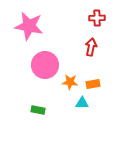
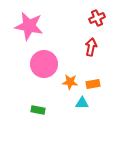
red cross: rotated 21 degrees counterclockwise
pink circle: moved 1 px left, 1 px up
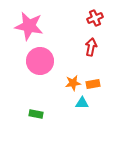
red cross: moved 2 px left
pink circle: moved 4 px left, 3 px up
orange star: moved 3 px right, 1 px down; rotated 14 degrees counterclockwise
green rectangle: moved 2 px left, 4 px down
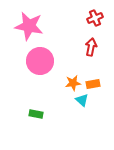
cyan triangle: moved 3 px up; rotated 40 degrees clockwise
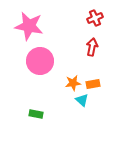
red arrow: moved 1 px right
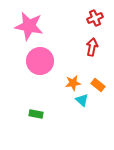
orange rectangle: moved 5 px right, 1 px down; rotated 48 degrees clockwise
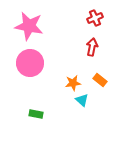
pink circle: moved 10 px left, 2 px down
orange rectangle: moved 2 px right, 5 px up
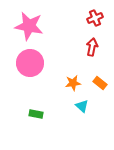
orange rectangle: moved 3 px down
cyan triangle: moved 6 px down
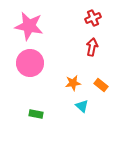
red cross: moved 2 px left
orange rectangle: moved 1 px right, 2 px down
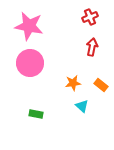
red cross: moved 3 px left, 1 px up
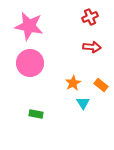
red arrow: rotated 84 degrees clockwise
orange star: rotated 21 degrees counterclockwise
cyan triangle: moved 1 px right, 3 px up; rotated 16 degrees clockwise
